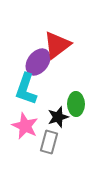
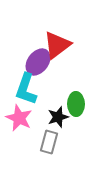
pink star: moved 6 px left, 8 px up
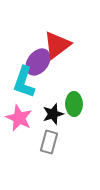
cyan L-shape: moved 2 px left, 7 px up
green ellipse: moved 2 px left
black star: moved 5 px left, 3 px up
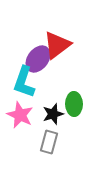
purple ellipse: moved 3 px up
pink star: moved 1 px right, 3 px up
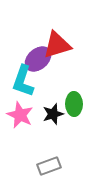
red triangle: rotated 20 degrees clockwise
purple ellipse: rotated 12 degrees clockwise
cyan L-shape: moved 1 px left, 1 px up
gray rectangle: moved 24 px down; rotated 55 degrees clockwise
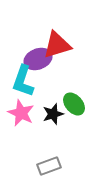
purple ellipse: rotated 20 degrees clockwise
green ellipse: rotated 40 degrees counterclockwise
pink star: moved 1 px right, 2 px up
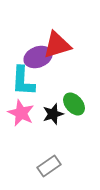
purple ellipse: moved 2 px up
cyan L-shape: rotated 16 degrees counterclockwise
gray rectangle: rotated 15 degrees counterclockwise
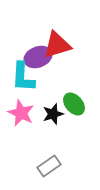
cyan L-shape: moved 4 px up
